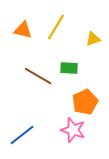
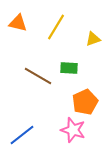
orange triangle: moved 5 px left, 7 px up
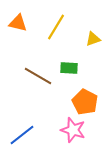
orange pentagon: rotated 20 degrees counterclockwise
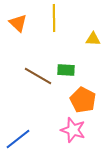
orange triangle: rotated 30 degrees clockwise
yellow line: moved 2 px left, 9 px up; rotated 32 degrees counterclockwise
yellow triangle: rotated 21 degrees clockwise
green rectangle: moved 3 px left, 2 px down
orange pentagon: moved 2 px left, 2 px up
blue line: moved 4 px left, 4 px down
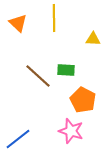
brown line: rotated 12 degrees clockwise
pink star: moved 2 px left, 1 px down
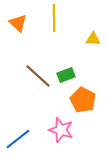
green rectangle: moved 5 px down; rotated 24 degrees counterclockwise
pink star: moved 10 px left, 1 px up
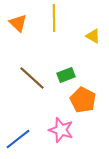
yellow triangle: moved 3 px up; rotated 28 degrees clockwise
brown line: moved 6 px left, 2 px down
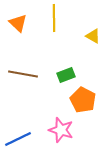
brown line: moved 9 px left, 4 px up; rotated 32 degrees counterclockwise
blue line: rotated 12 degrees clockwise
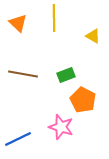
pink star: moved 3 px up
